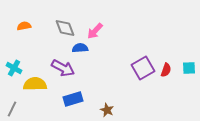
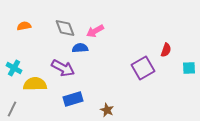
pink arrow: rotated 18 degrees clockwise
red semicircle: moved 20 px up
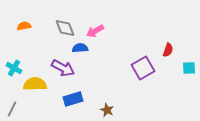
red semicircle: moved 2 px right
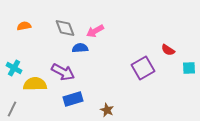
red semicircle: rotated 104 degrees clockwise
purple arrow: moved 4 px down
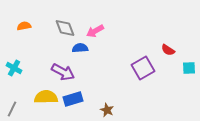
yellow semicircle: moved 11 px right, 13 px down
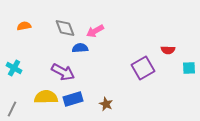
red semicircle: rotated 32 degrees counterclockwise
brown star: moved 1 px left, 6 px up
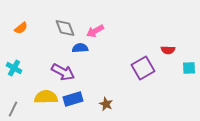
orange semicircle: moved 3 px left, 2 px down; rotated 152 degrees clockwise
gray line: moved 1 px right
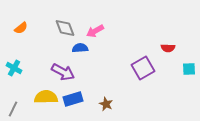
red semicircle: moved 2 px up
cyan square: moved 1 px down
